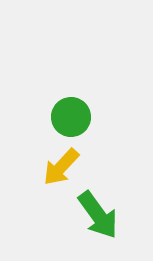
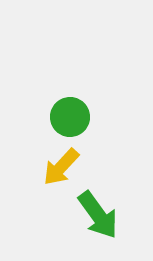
green circle: moved 1 px left
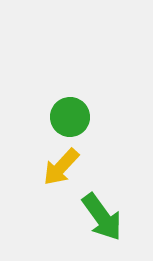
green arrow: moved 4 px right, 2 px down
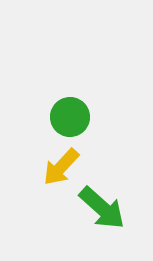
green arrow: moved 9 px up; rotated 12 degrees counterclockwise
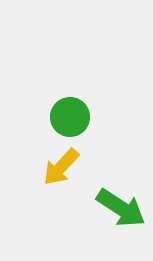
green arrow: moved 19 px right; rotated 9 degrees counterclockwise
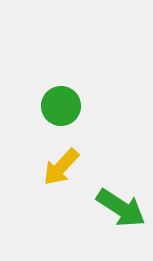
green circle: moved 9 px left, 11 px up
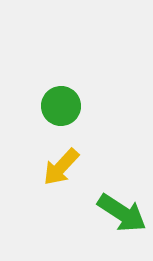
green arrow: moved 1 px right, 5 px down
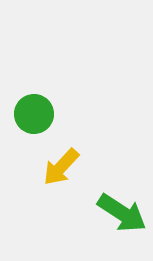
green circle: moved 27 px left, 8 px down
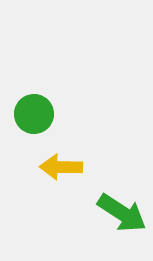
yellow arrow: rotated 48 degrees clockwise
